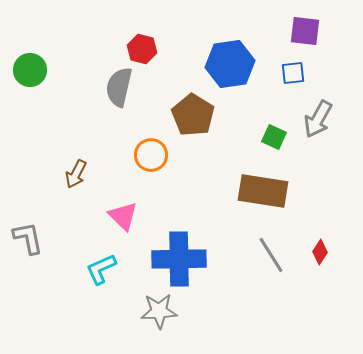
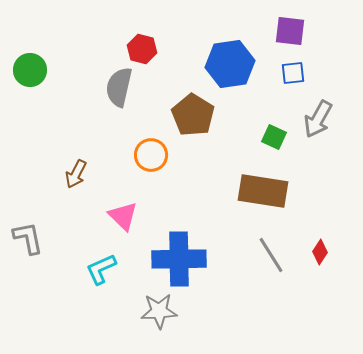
purple square: moved 15 px left
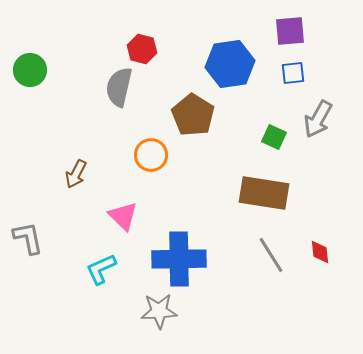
purple square: rotated 12 degrees counterclockwise
brown rectangle: moved 1 px right, 2 px down
red diamond: rotated 40 degrees counterclockwise
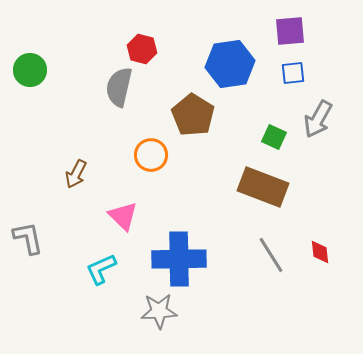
brown rectangle: moved 1 px left, 6 px up; rotated 12 degrees clockwise
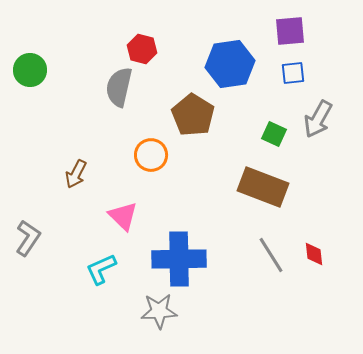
green square: moved 3 px up
gray L-shape: rotated 45 degrees clockwise
red diamond: moved 6 px left, 2 px down
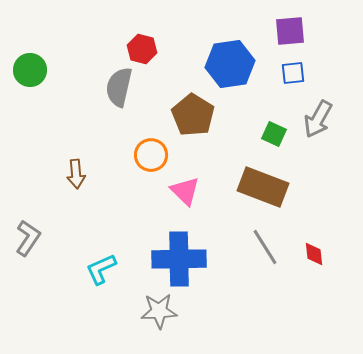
brown arrow: rotated 32 degrees counterclockwise
pink triangle: moved 62 px right, 25 px up
gray line: moved 6 px left, 8 px up
